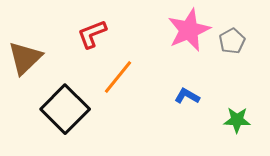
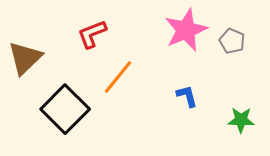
pink star: moved 3 px left
gray pentagon: rotated 20 degrees counterclockwise
blue L-shape: rotated 45 degrees clockwise
green star: moved 4 px right
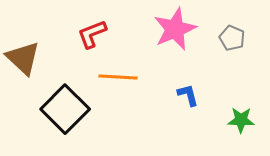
pink star: moved 11 px left, 1 px up
gray pentagon: moved 3 px up
brown triangle: moved 2 px left; rotated 33 degrees counterclockwise
orange line: rotated 54 degrees clockwise
blue L-shape: moved 1 px right, 1 px up
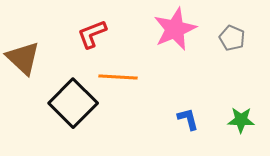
blue L-shape: moved 24 px down
black square: moved 8 px right, 6 px up
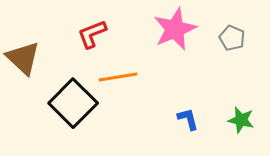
orange line: rotated 12 degrees counterclockwise
green star: rotated 12 degrees clockwise
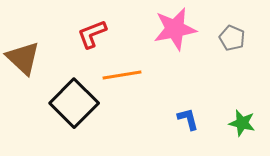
pink star: rotated 12 degrees clockwise
orange line: moved 4 px right, 2 px up
black square: moved 1 px right
green star: moved 1 px right, 3 px down
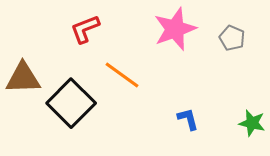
pink star: rotated 9 degrees counterclockwise
red L-shape: moved 7 px left, 5 px up
brown triangle: moved 20 px down; rotated 45 degrees counterclockwise
orange line: rotated 45 degrees clockwise
black square: moved 3 px left
green star: moved 10 px right
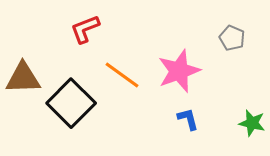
pink star: moved 4 px right, 42 px down
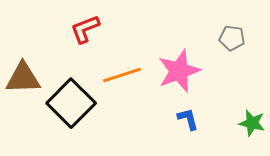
gray pentagon: rotated 15 degrees counterclockwise
orange line: rotated 54 degrees counterclockwise
